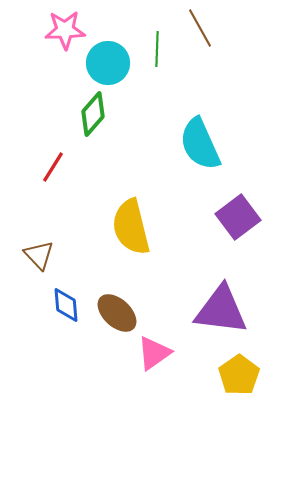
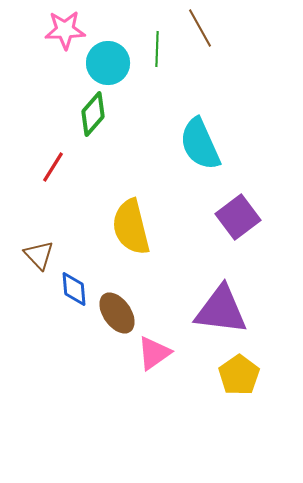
blue diamond: moved 8 px right, 16 px up
brown ellipse: rotated 12 degrees clockwise
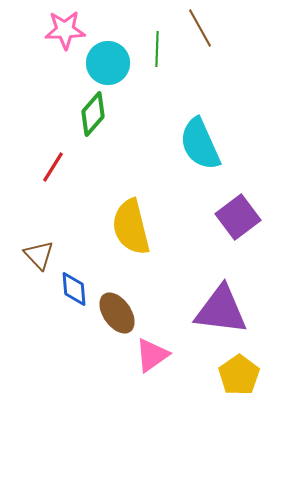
pink triangle: moved 2 px left, 2 px down
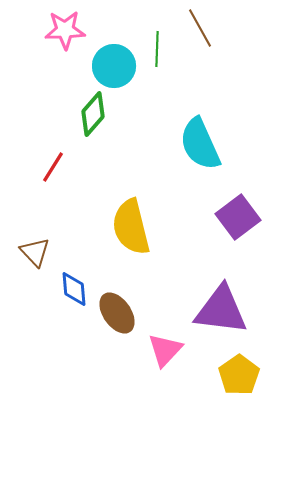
cyan circle: moved 6 px right, 3 px down
brown triangle: moved 4 px left, 3 px up
pink triangle: moved 13 px right, 5 px up; rotated 12 degrees counterclockwise
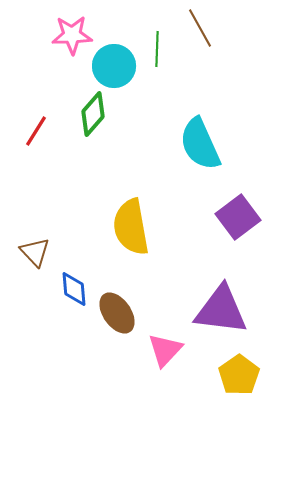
pink star: moved 7 px right, 5 px down
red line: moved 17 px left, 36 px up
yellow semicircle: rotated 4 degrees clockwise
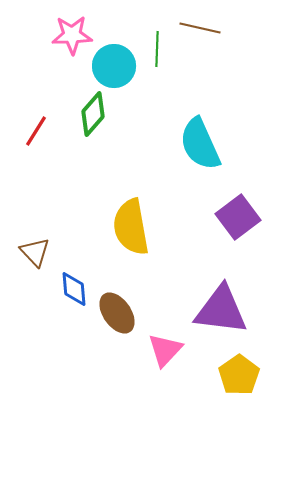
brown line: rotated 48 degrees counterclockwise
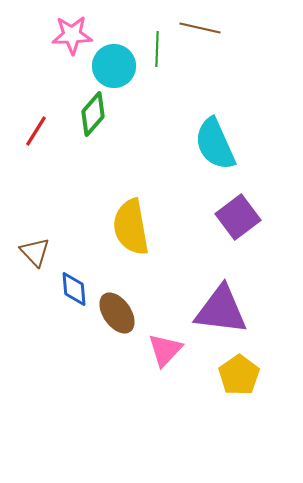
cyan semicircle: moved 15 px right
